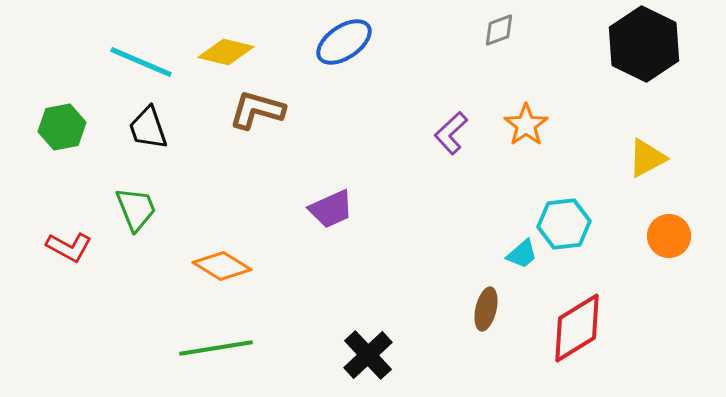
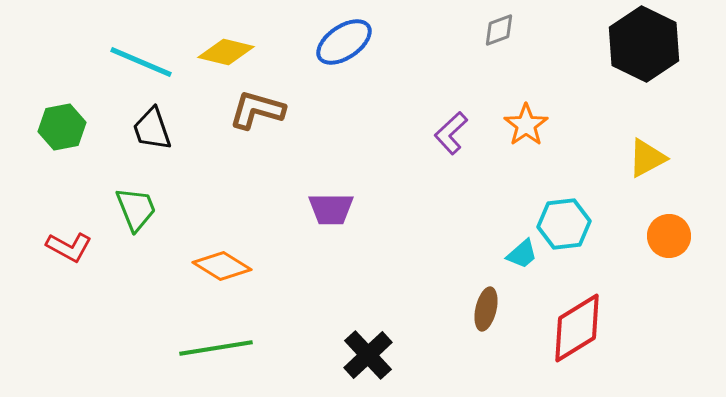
black trapezoid: moved 4 px right, 1 px down
purple trapezoid: rotated 24 degrees clockwise
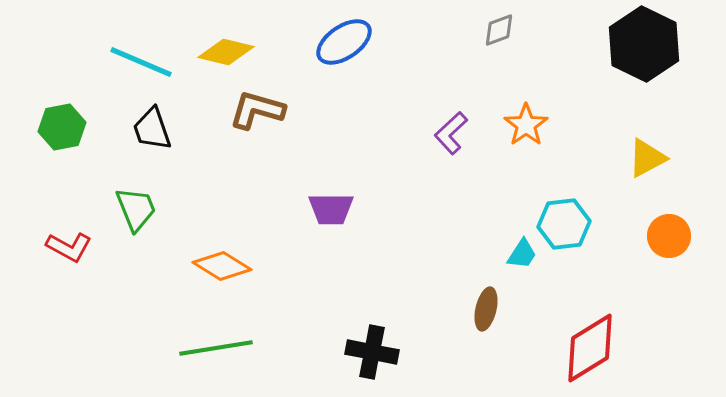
cyan trapezoid: rotated 16 degrees counterclockwise
red diamond: moved 13 px right, 20 px down
black cross: moved 4 px right, 3 px up; rotated 36 degrees counterclockwise
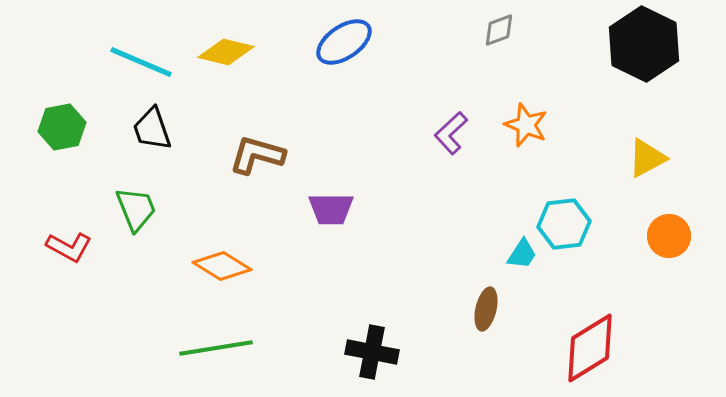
brown L-shape: moved 45 px down
orange star: rotated 15 degrees counterclockwise
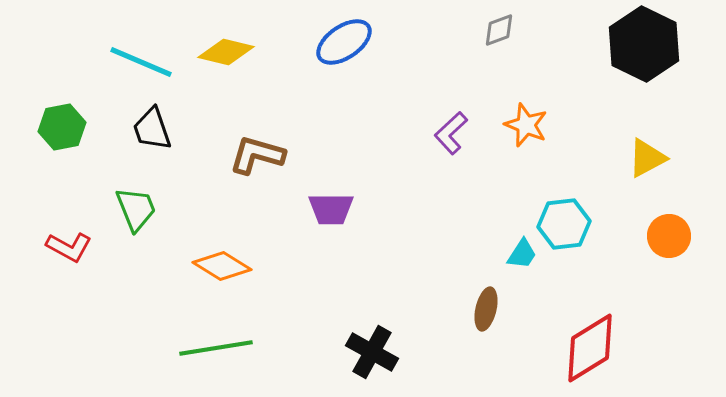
black cross: rotated 18 degrees clockwise
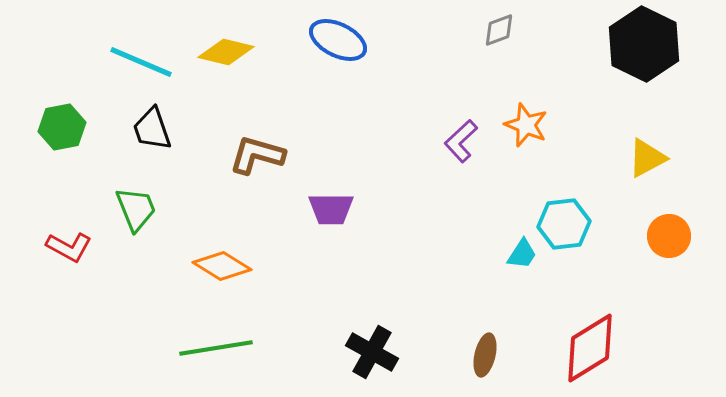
blue ellipse: moved 6 px left, 2 px up; rotated 60 degrees clockwise
purple L-shape: moved 10 px right, 8 px down
brown ellipse: moved 1 px left, 46 px down
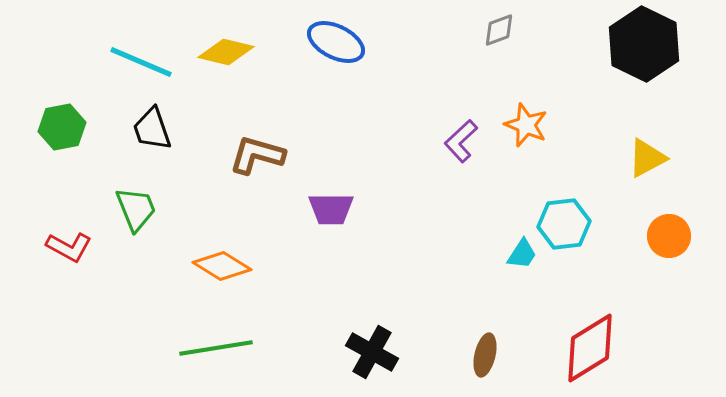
blue ellipse: moved 2 px left, 2 px down
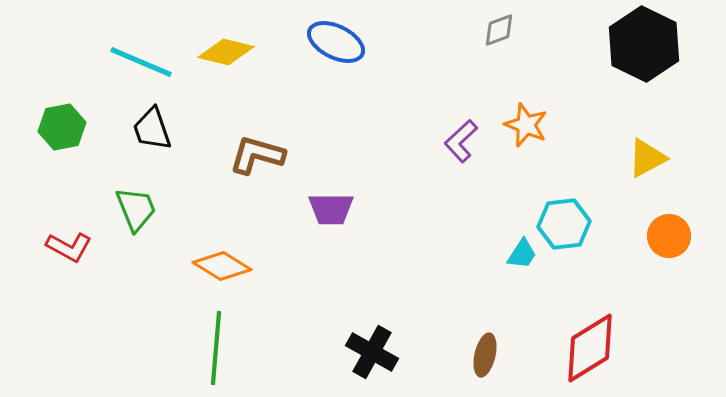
green line: rotated 76 degrees counterclockwise
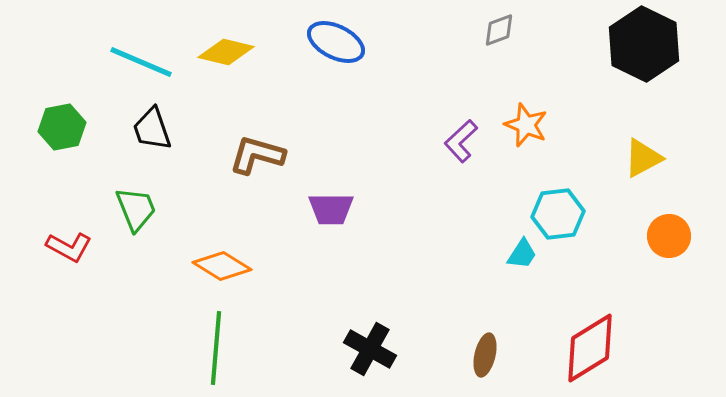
yellow triangle: moved 4 px left
cyan hexagon: moved 6 px left, 10 px up
black cross: moved 2 px left, 3 px up
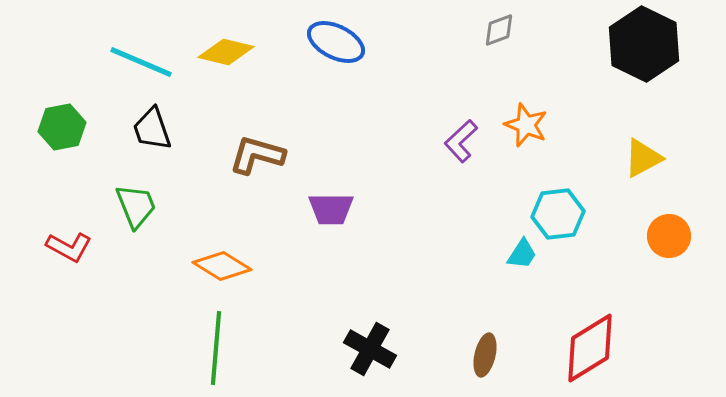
green trapezoid: moved 3 px up
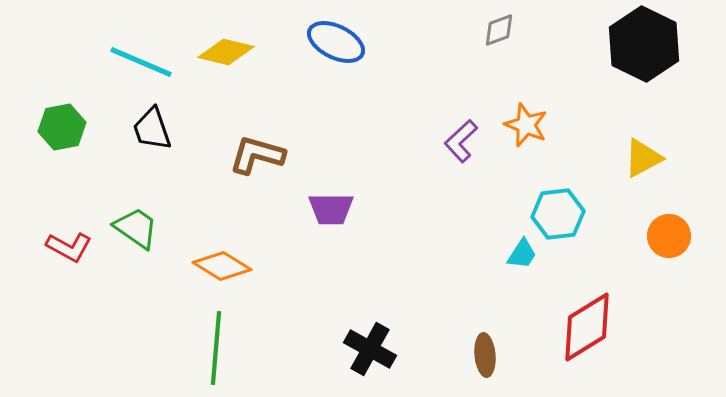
green trapezoid: moved 22 px down; rotated 33 degrees counterclockwise
red diamond: moved 3 px left, 21 px up
brown ellipse: rotated 18 degrees counterclockwise
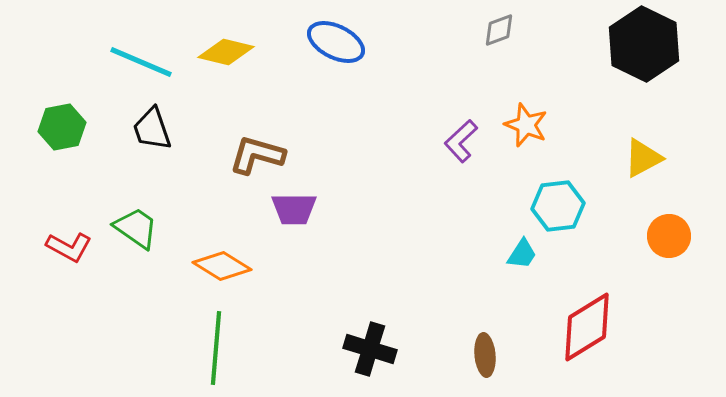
purple trapezoid: moved 37 px left
cyan hexagon: moved 8 px up
black cross: rotated 12 degrees counterclockwise
